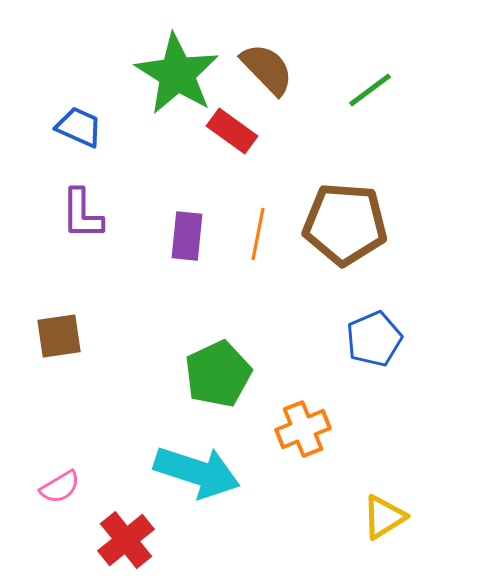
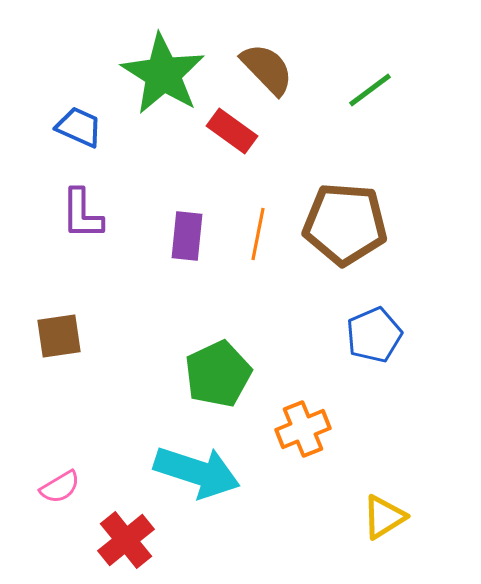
green star: moved 14 px left
blue pentagon: moved 4 px up
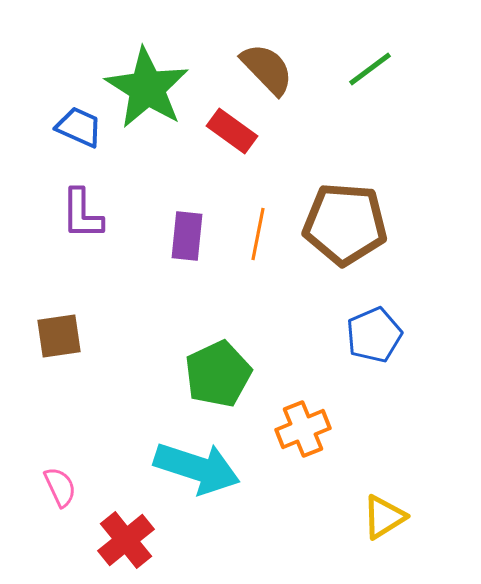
green star: moved 16 px left, 14 px down
green line: moved 21 px up
cyan arrow: moved 4 px up
pink semicircle: rotated 84 degrees counterclockwise
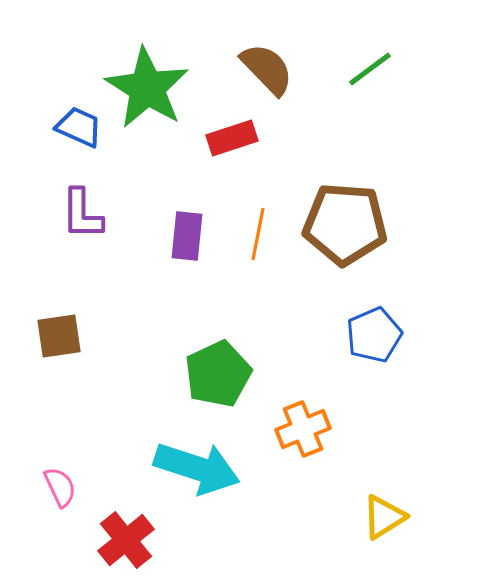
red rectangle: moved 7 px down; rotated 54 degrees counterclockwise
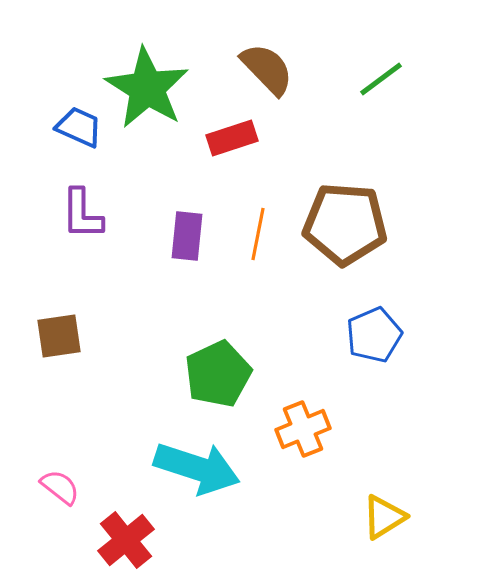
green line: moved 11 px right, 10 px down
pink semicircle: rotated 27 degrees counterclockwise
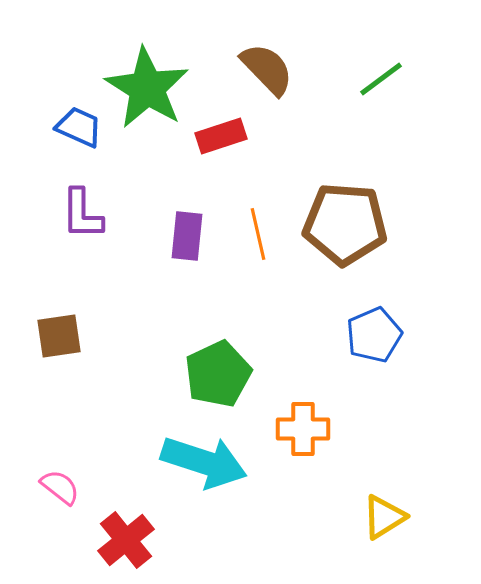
red rectangle: moved 11 px left, 2 px up
orange line: rotated 24 degrees counterclockwise
orange cross: rotated 22 degrees clockwise
cyan arrow: moved 7 px right, 6 px up
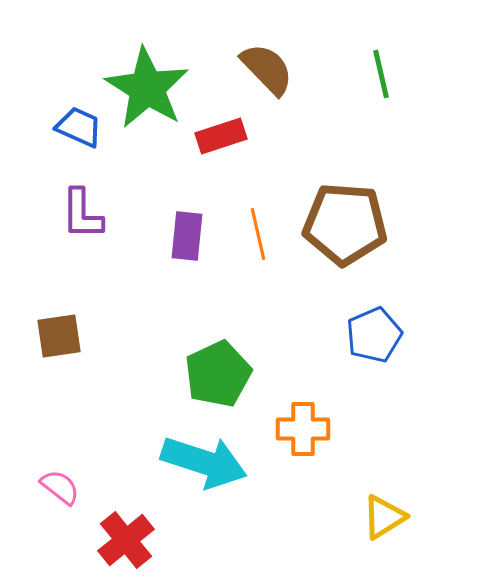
green line: moved 5 px up; rotated 66 degrees counterclockwise
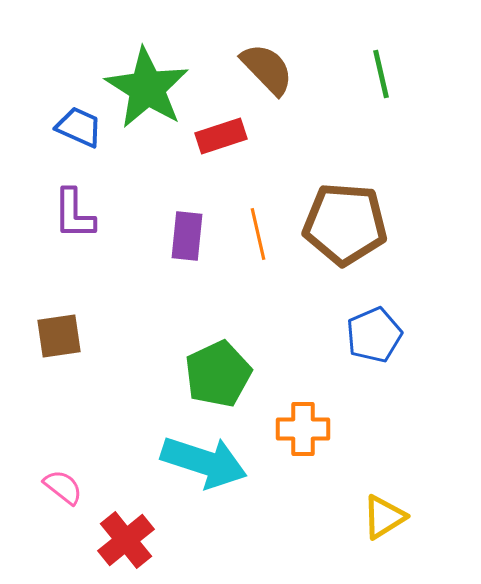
purple L-shape: moved 8 px left
pink semicircle: moved 3 px right
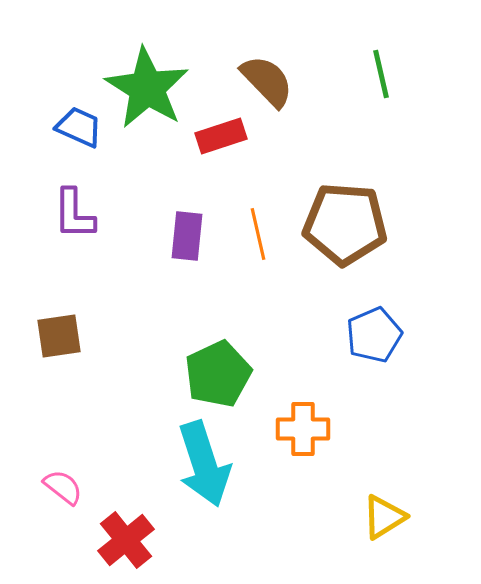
brown semicircle: moved 12 px down
cyan arrow: moved 2 px down; rotated 54 degrees clockwise
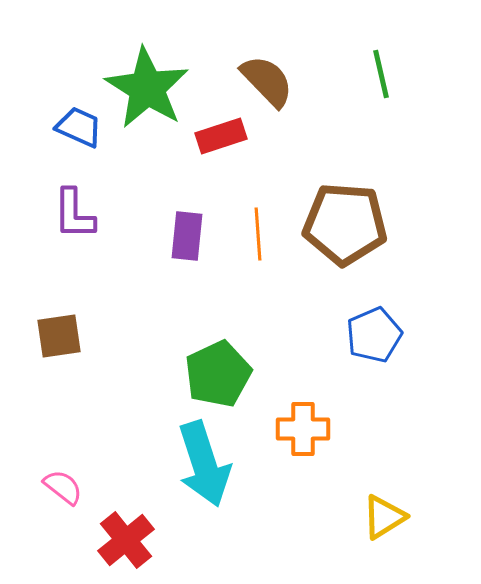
orange line: rotated 9 degrees clockwise
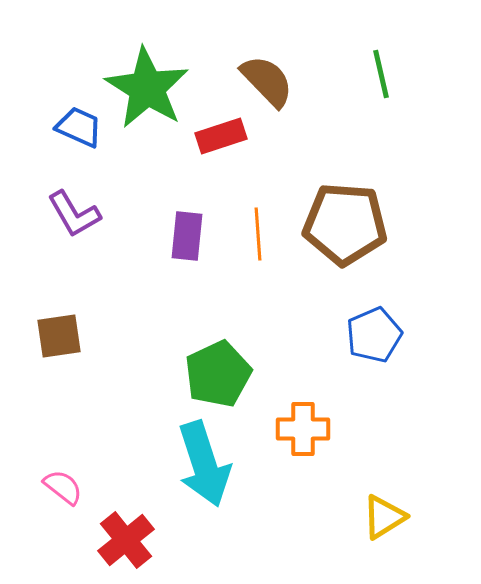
purple L-shape: rotated 30 degrees counterclockwise
